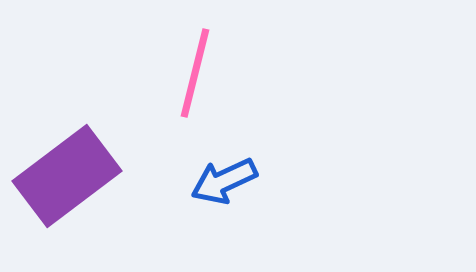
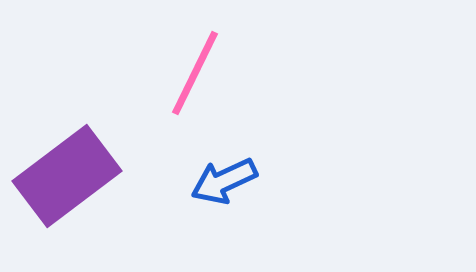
pink line: rotated 12 degrees clockwise
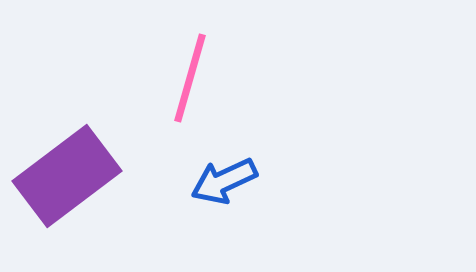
pink line: moved 5 px left, 5 px down; rotated 10 degrees counterclockwise
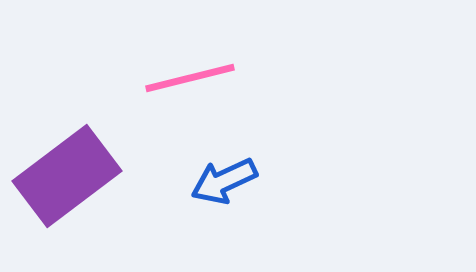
pink line: rotated 60 degrees clockwise
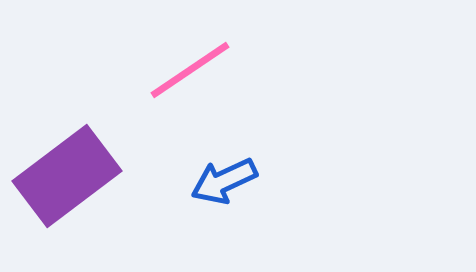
pink line: moved 8 px up; rotated 20 degrees counterclockwise
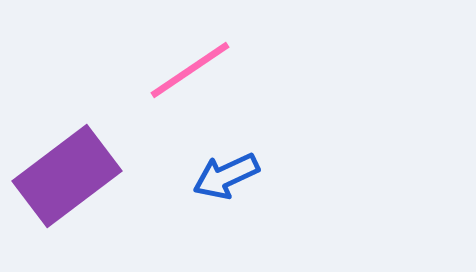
blue arrow: moved 2 px right, 5 px up
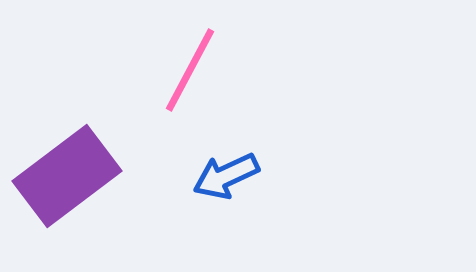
pink line: rotated 28 degrees counterclockwise
